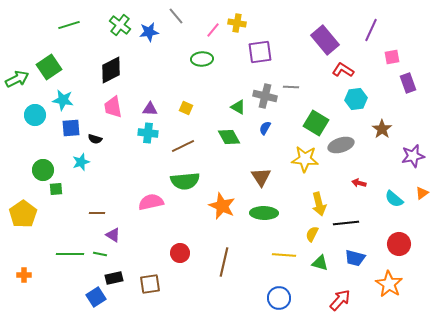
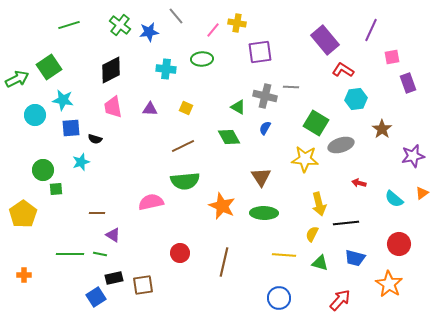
cyan cross at (148, 133): moved 18 px right, 64 px up
brown square at (150, 284): moved 7 px left, 1 px down
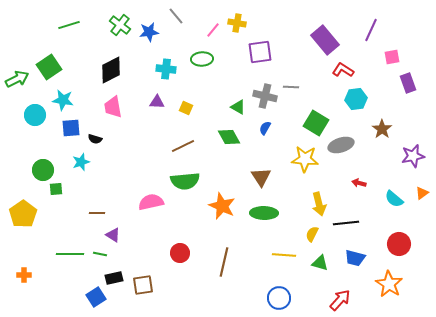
purple triangle at (150, 109): moved 7 px right, 7 px up
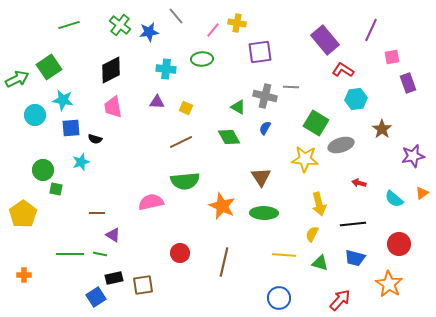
brown line at (183, 146): moved 2 px left, 4 px up
green square at (56, 189): rotated 16 degrees clockwise
black line at (346, 223): moved 7 px right, 1 px down
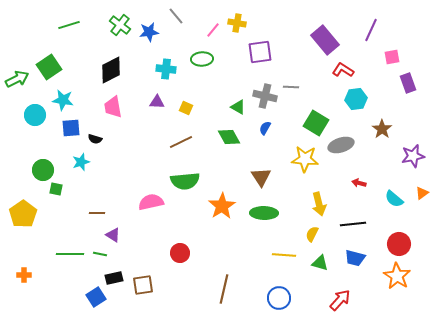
orange star at (222, 206): rotated 16 degrees clockwise
brown line at (224, 262): moved 27 px down
orange star at (389, 284): moved 8 px right, 8 px up
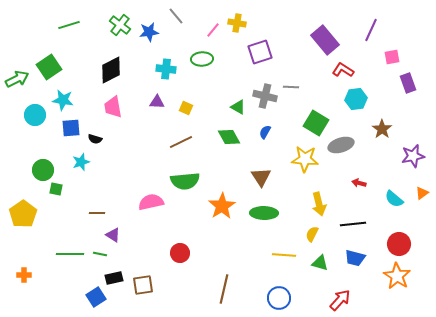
purple square at (260, 52): rotated 10 degrees counterclockwise
blue semicircle at (265, 128): moved 4 px down
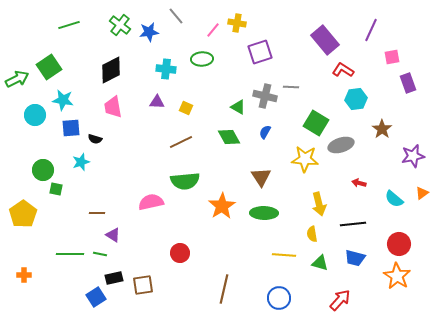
yellow semicircle at (312, 234): rotated 35 degrees counterclockwise
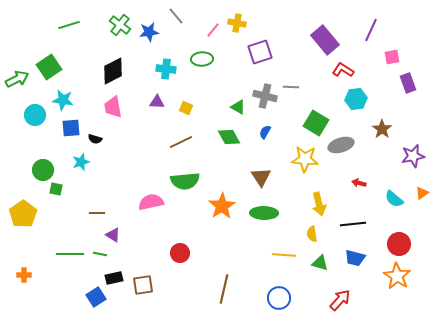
black diamond at (111, 70): moved 2 px right, 1 px down
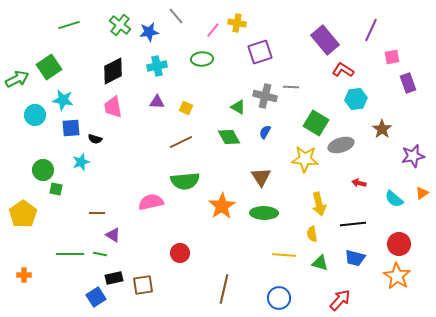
cyan cross at (166, 69): moved 9 px left, 3 px up; rotated 18 degrees counterclockwise
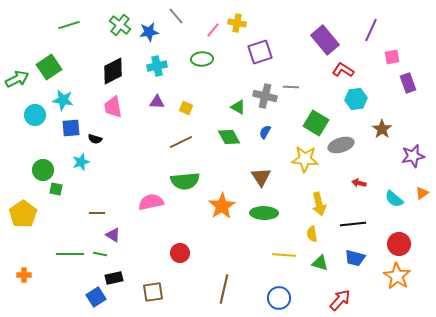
brown square at (143, 285): moved 10 px right, 7 px down
